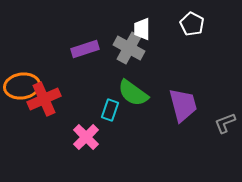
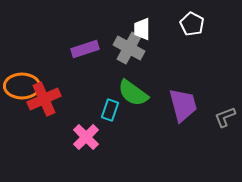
orange ellipse: rotated 8 degrees clockwise
gray L-shape: moved 6 px up
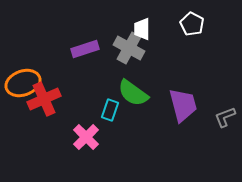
orange ellipse: moved 1 px right, 3 px up; rotated 20 degrees counterclockwise
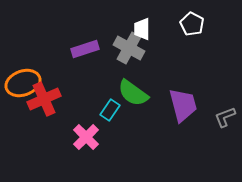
cyan rectangle: rotated 15 degrees clockwise
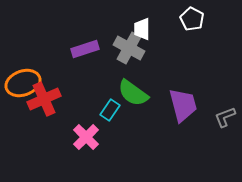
white pentagon: moved 5 px up
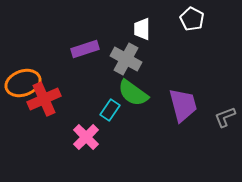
gray cross: moved 3 px left, 11 px down
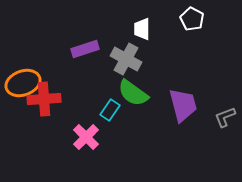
red cross: rotated 20 degrees clockwise
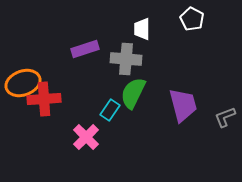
gray cross: rotated 24 degrees counterclockwise
green semicircle: rotated 80 degrees clockwise
